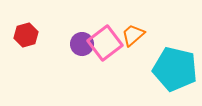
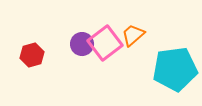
red hexagon: moved 6 px right, 20 px down
cyan pentagon: rotated 21 degrees counterclockwise
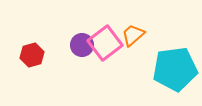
purple circle: moved 1 px down
